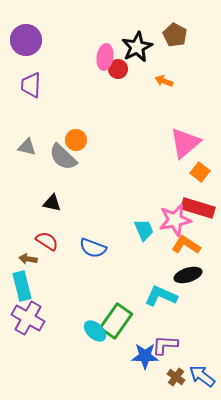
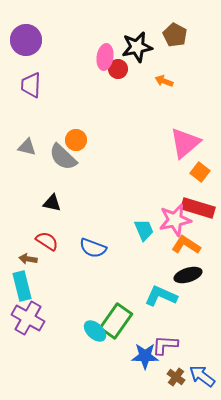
black star: rotated 16 degrees clockwise
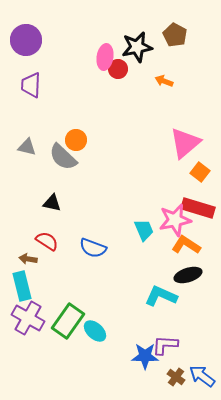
green rectangle: moved 48 px left
